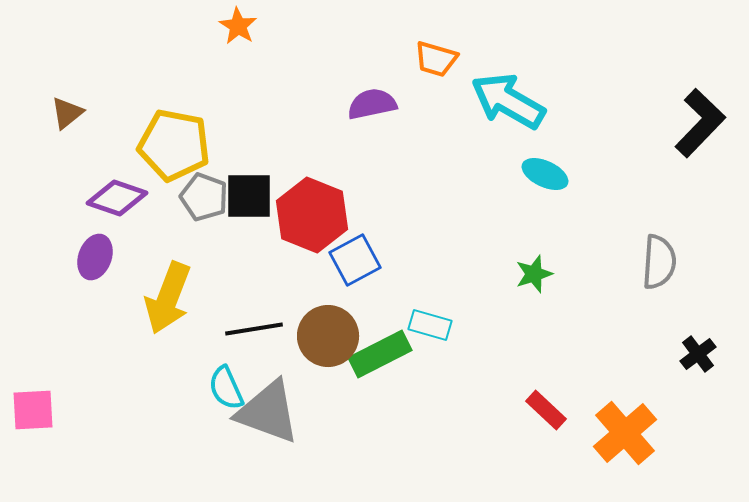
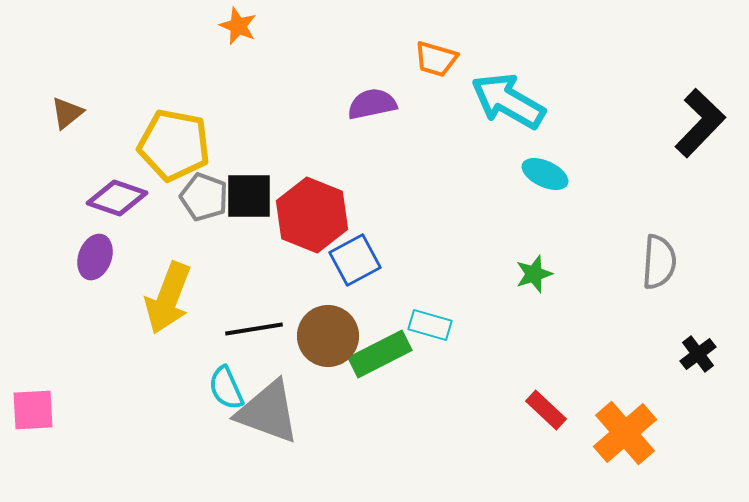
orange star: rotated 9 degrees counterclockwise
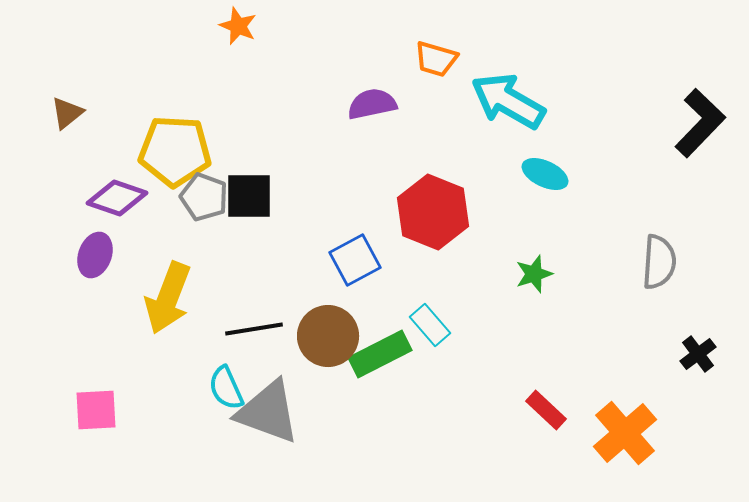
yellow pentagon: moved 1 px right, 6 px down; rotated 8 degrees counterclockwise
red hexagon: moved 121 px right, 3 px up
purple ellipse: moved 2 px up
cyan rectangle: rotated 33 degrees clockwise
pink square: moved 63 px right
